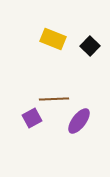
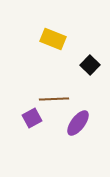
black square: moved 19 px down
purple ellipse: moved 1 px left, 2 px down
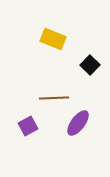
brown line: moved 1 px up
purple square: moved 4 px left, 8 px down
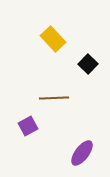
yellow rectangle: rotated 25 degrees clockwise
black square: moved 2 px left, 1 px up
purple ellipse: moved 4 px right, 30 px down
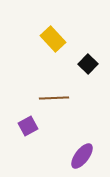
purple ellipse: moved 3 px down
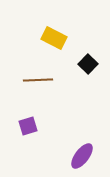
yellow rectangle: moved 1 px right, 1 px up; rotated 20 degrees counterclockwise
brown line: moved 16 px left, 18 px up
purple square: rotated 12 degrees clockwise
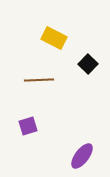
brown line: moved 1 px right
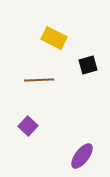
black square: moved 1 px down; rotated 30 degrees clockwise
purple square: rotated 30 degrees counterclockwise
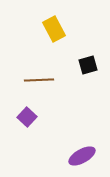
yellow rectangle: moved 9 px up; rotated 35 degrees clockwise
purple square: moved 1 px left, 9 px up
purple ellipse: rotated 24 degrees clockwise
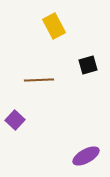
yellow rectangle: moved 3 px up
purple square: moved 12 px left, 3 px down
purple ellipse: moved 4 px right
